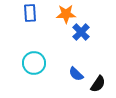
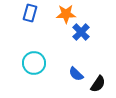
blue rectangle: rotated 18 degrees clockwise
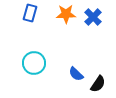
blue cross: moved 12 px right, 15 px up
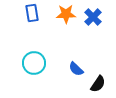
blue rectangle: moved 2 px right; rotated 24 degrees counterclockwise
blue semicircle: moved 5 px up
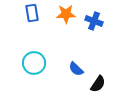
blue cross: moved 1 px right, 4 px down; rotated 24 degrees counterclockwise
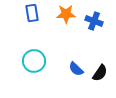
cyan circle: moved 2 px up
black semicircle: moved 2 px right, 11 px up
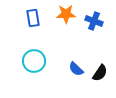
blue rectangle: moved 1 px right, 5 px down
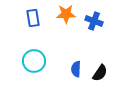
blue semicircle: rotated 49 degrees clockwise
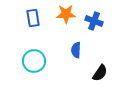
blue semicircle: moved 19 px up
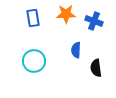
black semicircle: moved 4 px left, 5 px up; rotated 138 degrees clockwise
